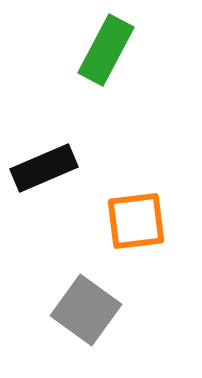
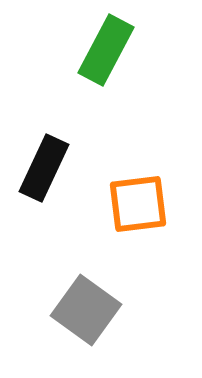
black rectangle: rotated 42 degrees counterclockwise
orange square: moved 2 px right, 17 px up
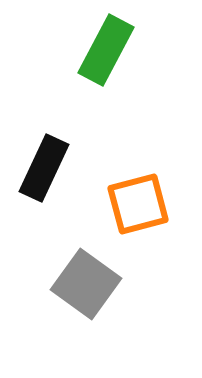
orange square: rotated 8 degrees counterclockwise
gray square: moved 26 px up
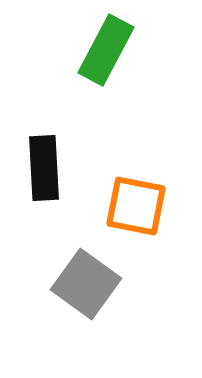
black rectangle: rotated 28 degrees counterclockwise
orange square: moved 2 px left, 2 px down; rotated 26 degrees clockwise
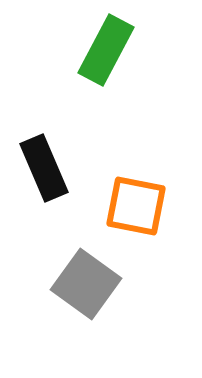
black rectangle: rotated 20 degrees counterclockwise
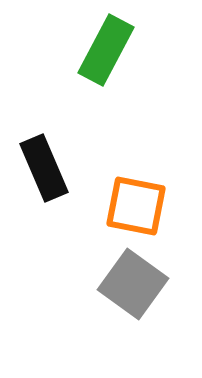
gray square: moved 47 px right
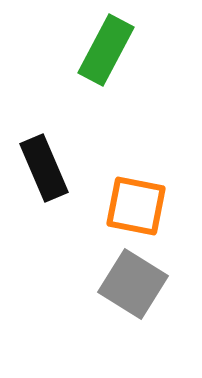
gray square: rotated 4 degrees counterclockwise
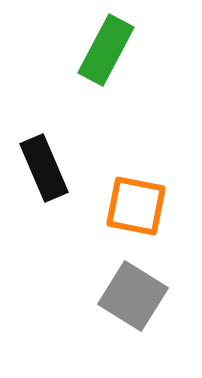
gray square: moved 12 px down
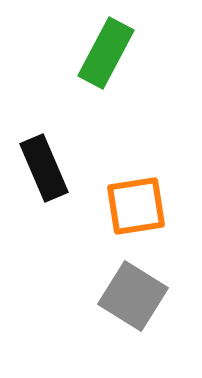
green rectangle: moved 3 px down
orange square: rotated 20 degrees counterclockwise
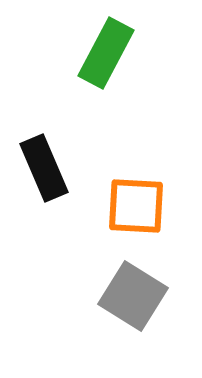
orange square: rotated 12 degrees clockwise
